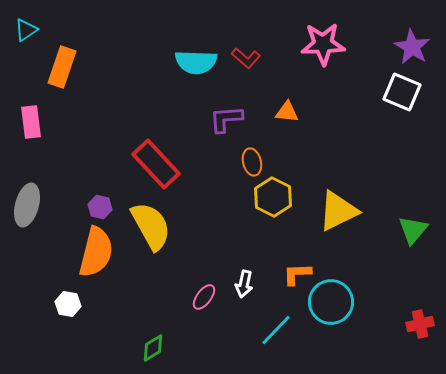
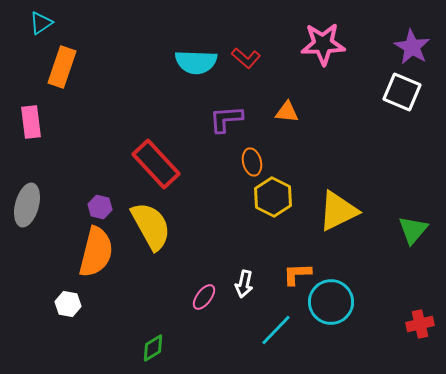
cyan triangle: moved 15 px right, 7 px up
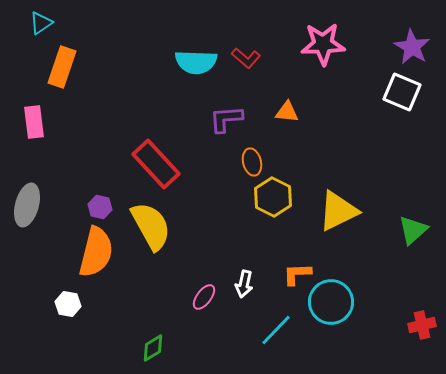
pink rectangle: moved 3 px right
green triangle: rotated 8 degrees clockwise
red cross: moved 2 px right, 1 px down
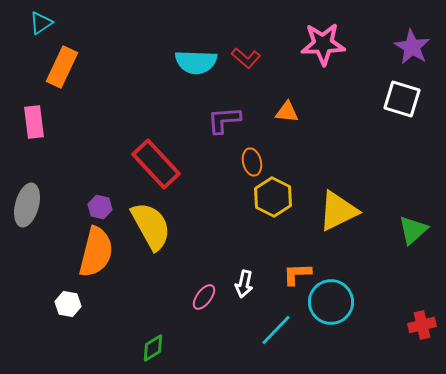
orange rectangle: rotated 6 degrees clockwise
white square: moved 7 px down; rotated 6 degrees counterclockwise
purple L-shape: moved 2 px left, 1 px down
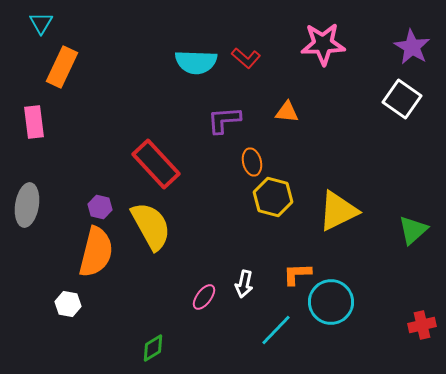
cyan triangle: rotated 25 degrees counterclockwise
white square: rotated 18 degrees clockwise
yellow hexagon: rotated 12 degrees counterclockwise
gray ellipse: rotated 6 degrees counterclockwise
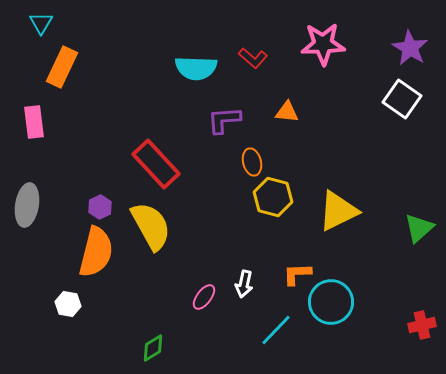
purple star: moved 2 px left, 1 px down
red L-shape: moved 7 px right
cyan semicircle: moved 6 px down
purple hexagon: rotated 20 degrees clockwise
green triangle: moved 6 px right, 2 px up
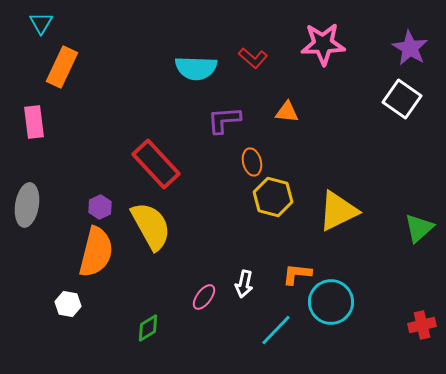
orange L-shape: rotated 8 degrees clockwise
green diamond: moved 5 px left, 20 px up
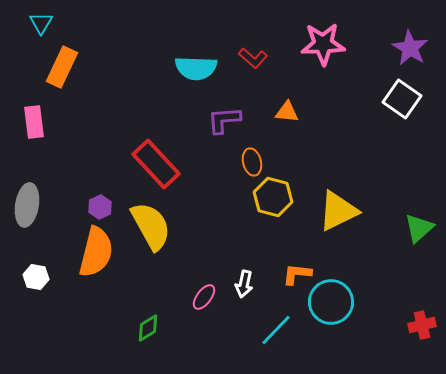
white hexagon: moved 32 px left, 27 px up
